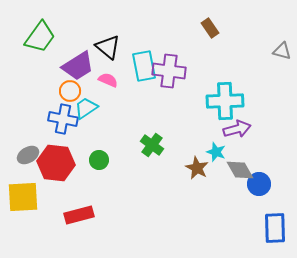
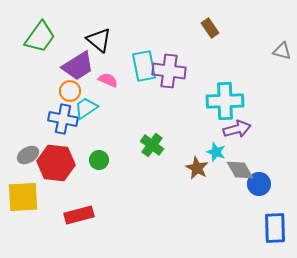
black triangle: moved 9 px left, 7 px up
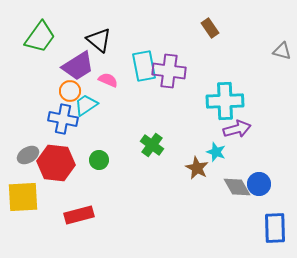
cyan trapezoid: moved 3 px up
gray diamond: moved 3 px left, 17 px down
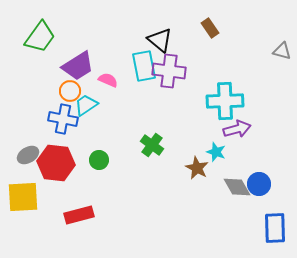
black triangle: moved 61 px right
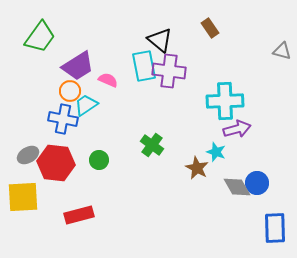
blue circle: moved 2 px left, 1 px up
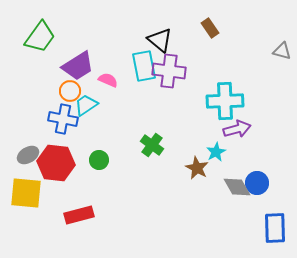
cyan star: rotated 24 degrees clockwise
yellow square: moved 3 px right, 4 px up; rotated 8 degrees clockwise
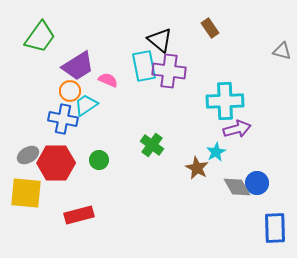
red hexagon: rotated 6 degrees counterclockwise
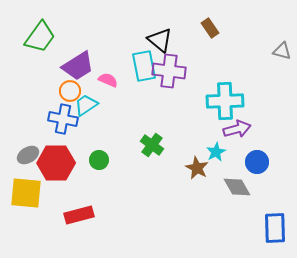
blue circle: moved 21 px up
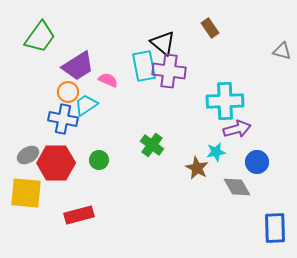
black triangle: moved 3 px right, 3 px down
orange circle: moved 2 px left, 1 px down
cyan star: rotated 18 degrees clockwise
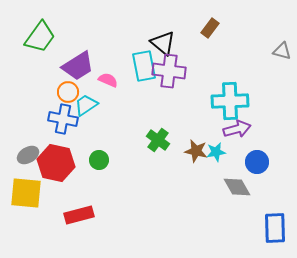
brown rectangle: rotated 72 degrees clockwise
cyan cross: moved 5 px right
green cross: moved 6 px right, 5 px up
red hexagon: rotated 12 degrees clockwise
brown star: moved 1 px left, 17 px up; rotated 15 degrees counterclockwise
